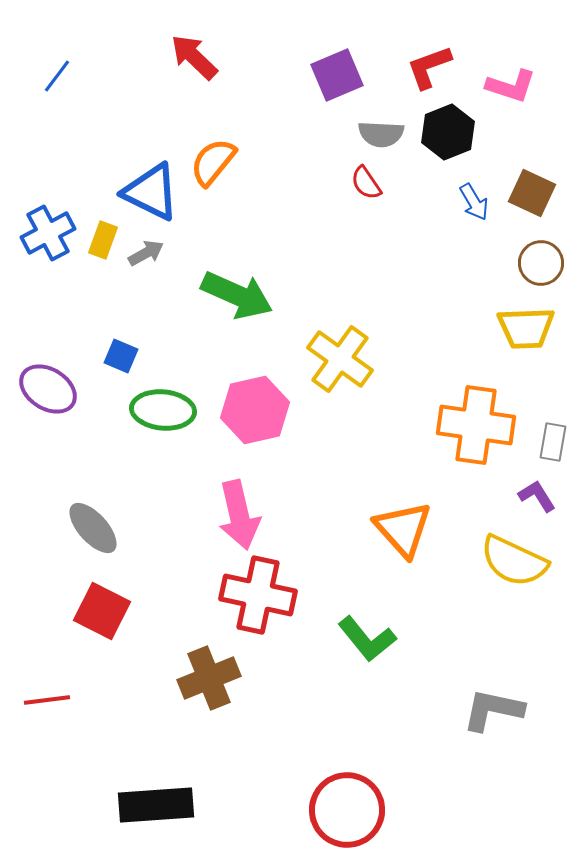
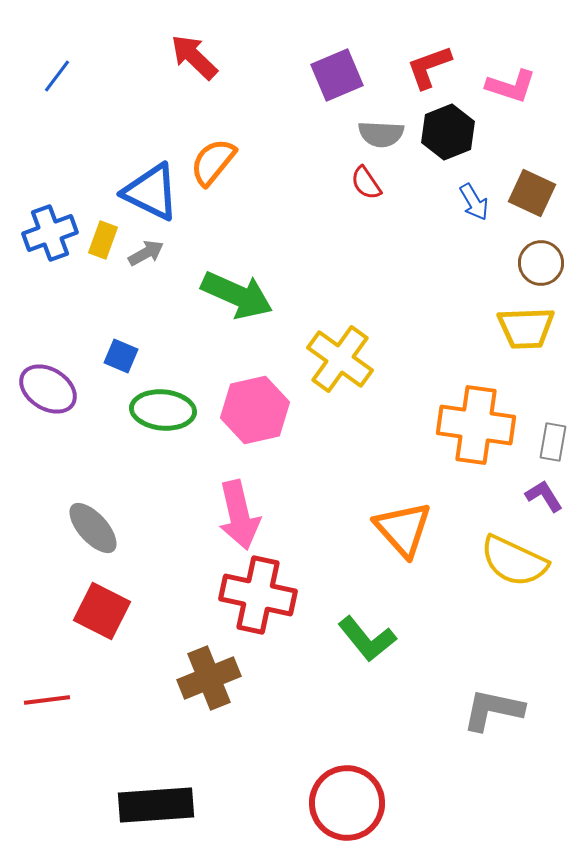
blue cross: moved 2 px right; rotated 8 degrees clockwise
purple L-shape: moved 7 px right
red circle: moved 7 px up
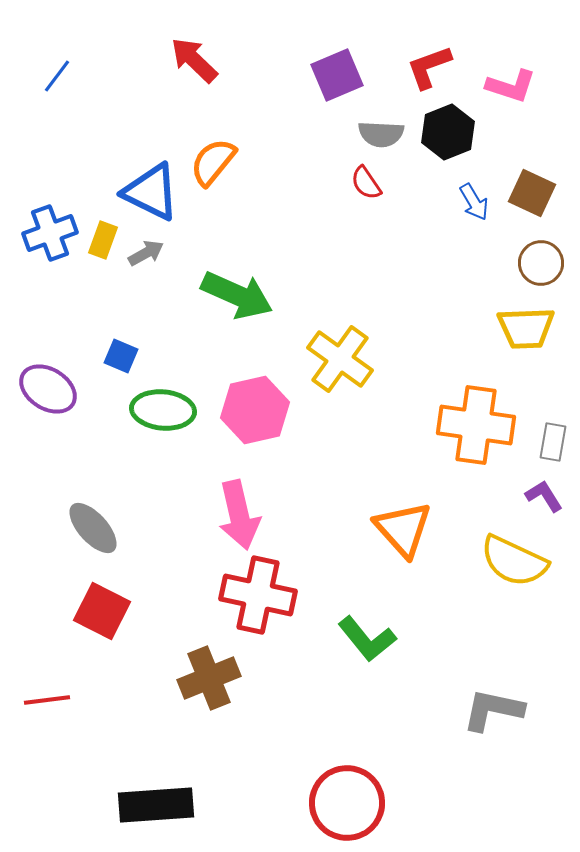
red arrow: moved 3 px down
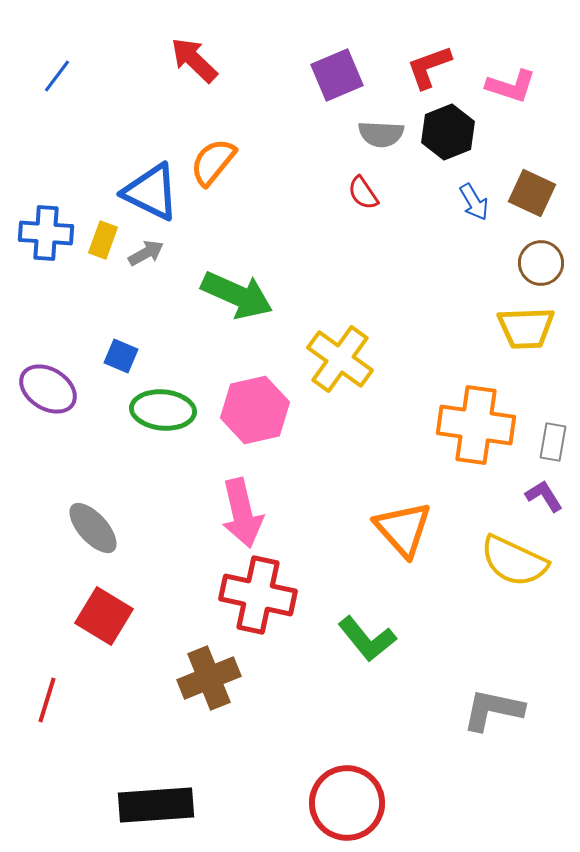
red semicircle: moved 3 px left, 10 px down
blue cross: moved 4 px left; rotated 24 degrees clockwise
pink arrow: moved 3 px right, 2 px up
red square: moved 2 px right, 5 px down; rotated 4 degrees clockwise
red line: rotated 66 degrees counterclockwise
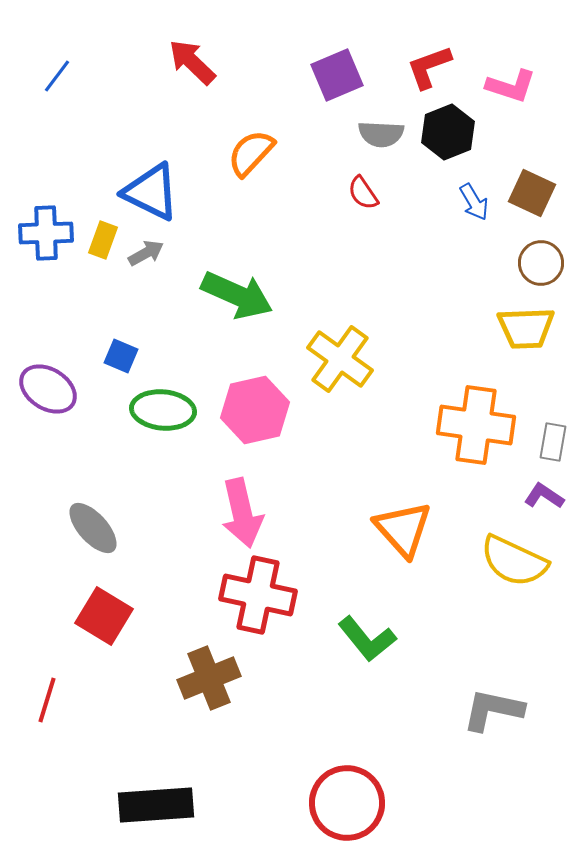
red arrow: moved 2 px left, 2 px down
orange semicircle: moved 38 px right, 9 px up; rotated 4 degrees clockwise
blue cross: rotated 6 degrees counterclockwise
purple L-shape: rotated 24 degrees counterclockwise
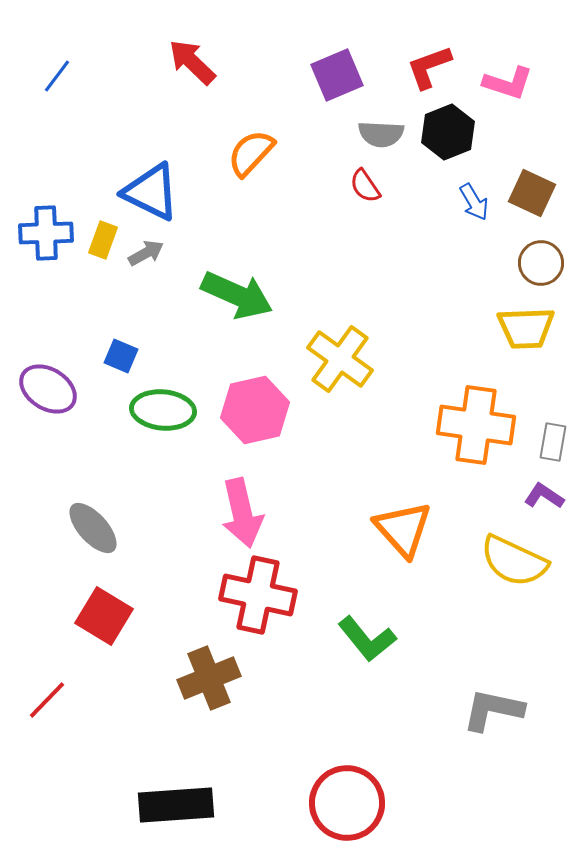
pink L-shape: moved 3 px left, 3 px up
red semicircle: moved 2 px right, 7 px up
red line: rotated 27 degrees clockwise
black rectangle: moved 20 px right
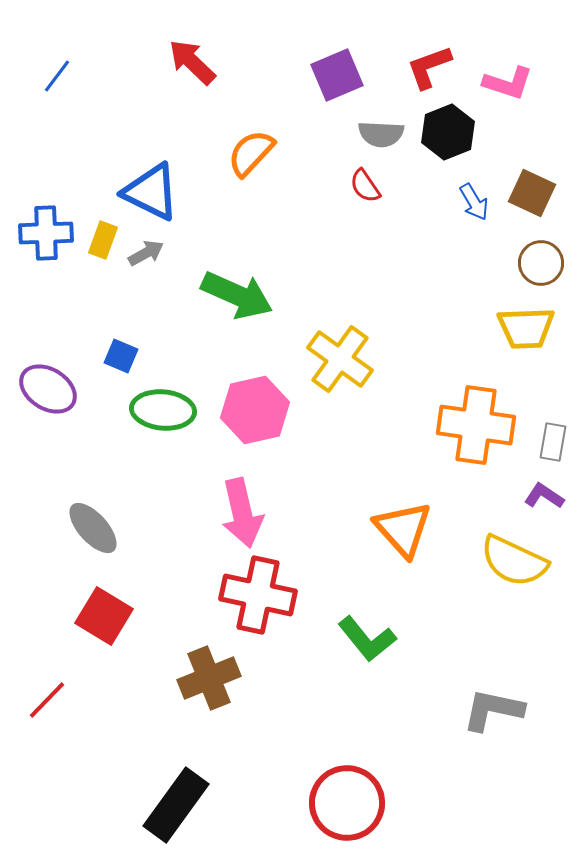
black rectangle: rotated 50 degrees counterclockwise
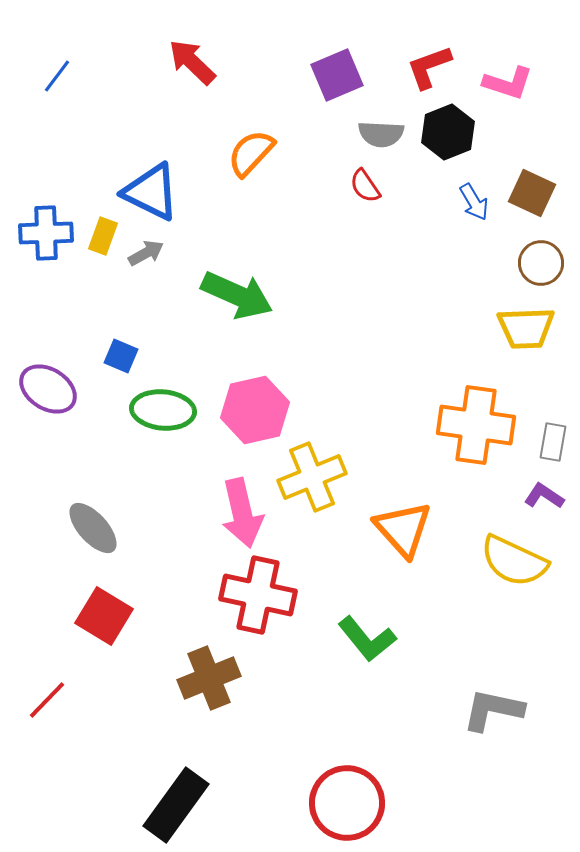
yellow rectangle: moved 4 px up
yellow cross: moved 28 px left, 118 px down; rotated 32 degrees clockwise
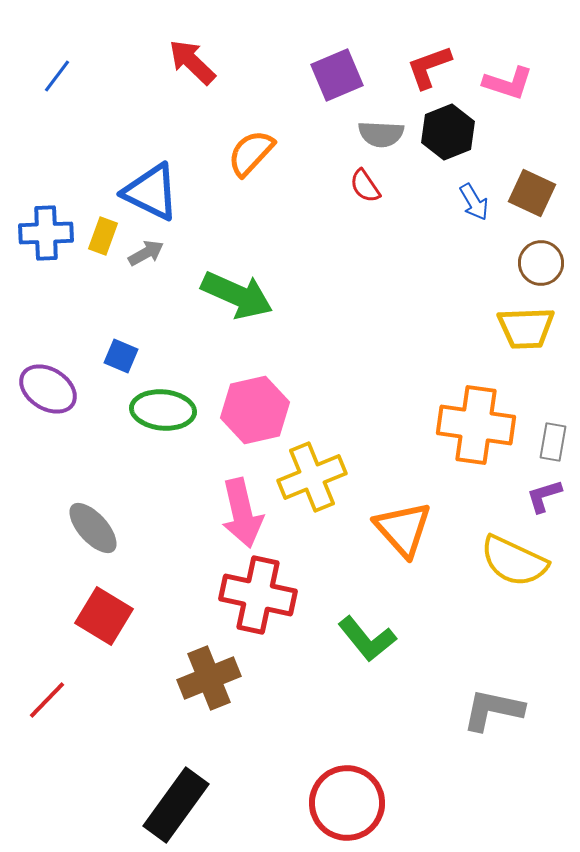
purple L-shape: rotated 51 degrees counterclockwise
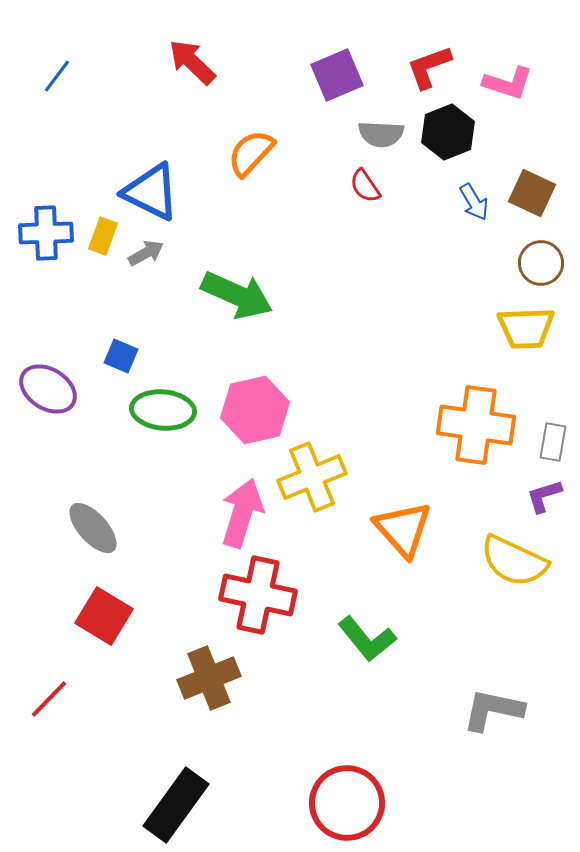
pink arrow: rotated 150 degrees counterclockwise
red line: moved 2 px right, 1 px up
